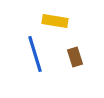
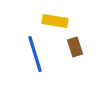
brown rectangle: moved 10 px up
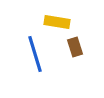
yellow rectangle: moved 2 px right, 1 px down
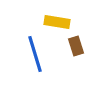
brown rectangle: moved 1 px right, 1 px up
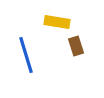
blue line: moved 9 px left, 1 px down
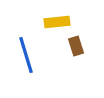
yellow rectangle: rotated 15 degrees counterclockwise
